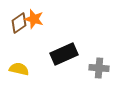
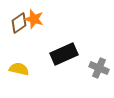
gray cross: rotated 18 degrees clockwise
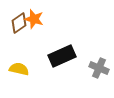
black rectangle: moved 2 px left, 2 px down
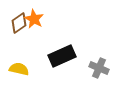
orange star: rotated 12 degrees clockwise
